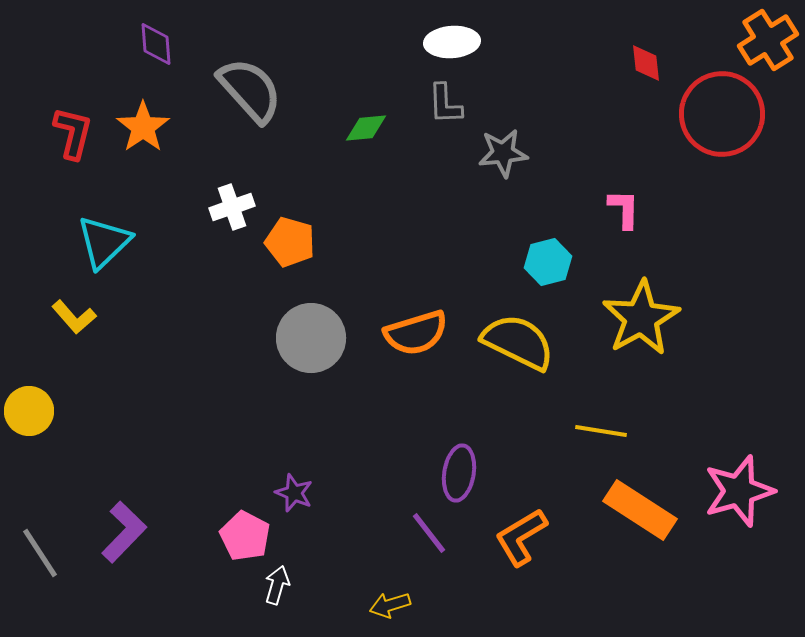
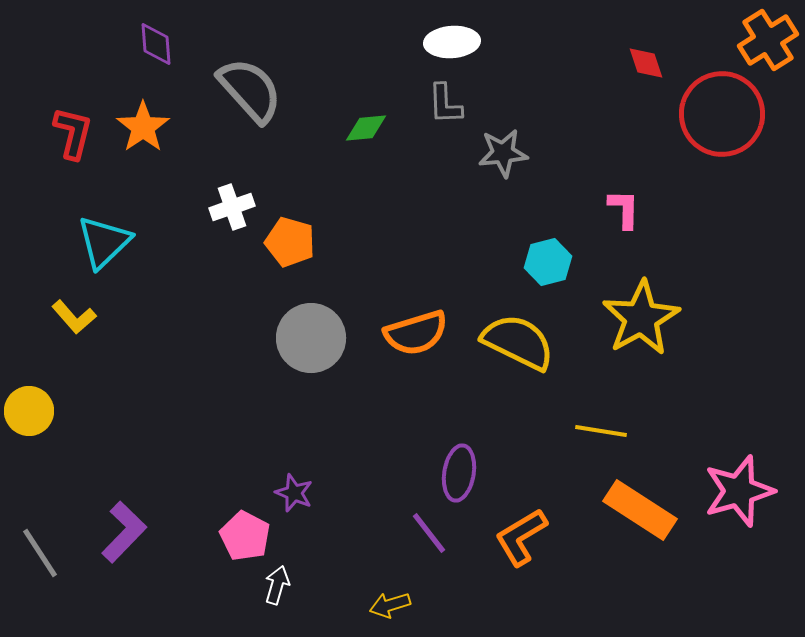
red diamond: rotated 12 degrees counterclockwise
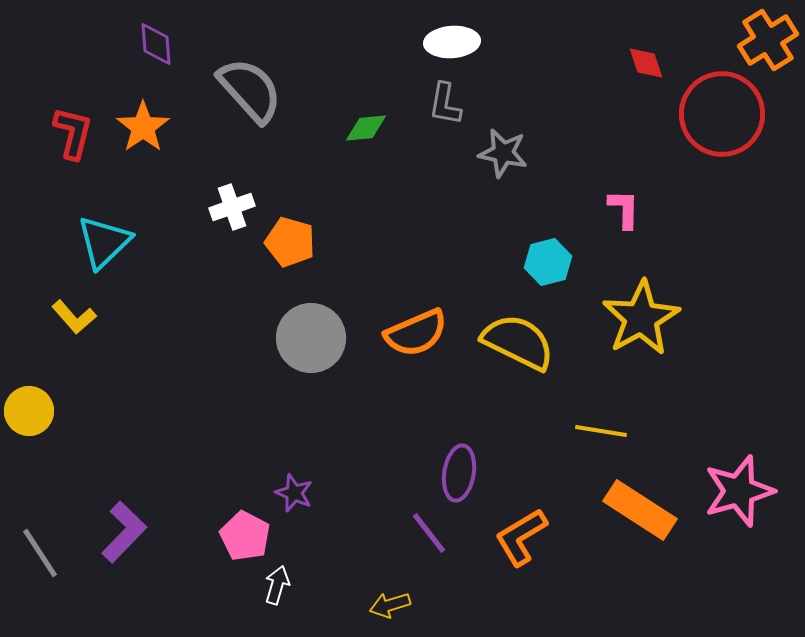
gray L-shape: rotated 12 degrees clockwise
gray star: rotated 18 degrees clockwise
orange semicircle: rotated 6 degrees counterclockwise
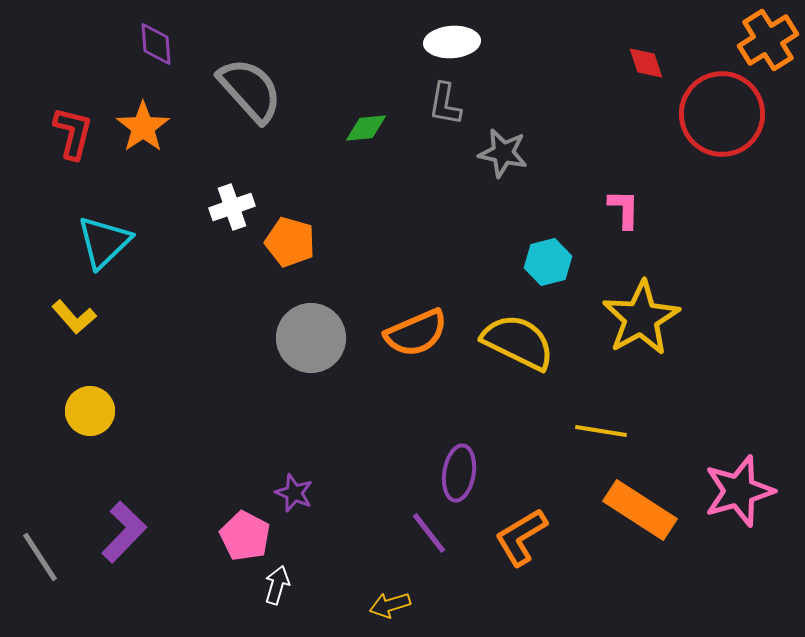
yellow circle: moved 61 px right
gray line: moved 4 px down
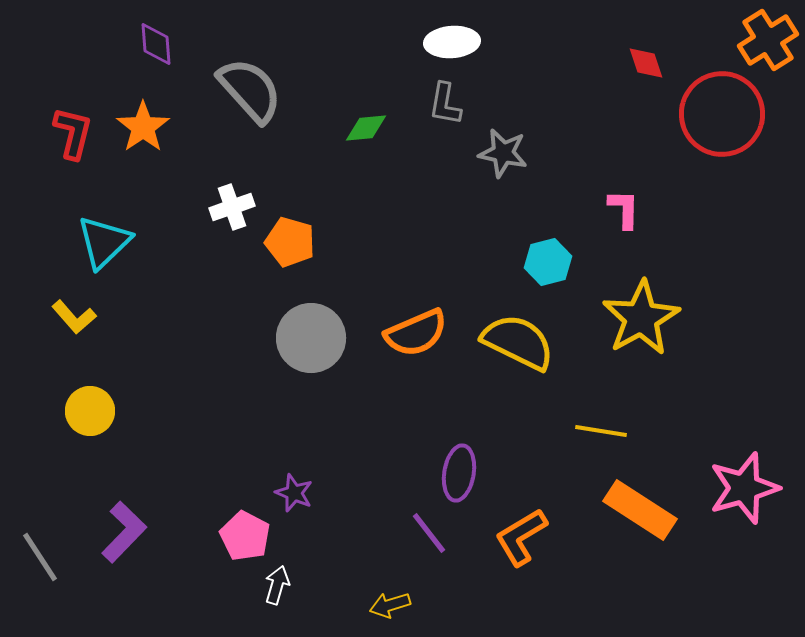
pink star: moved 5 px right, 3 px up
